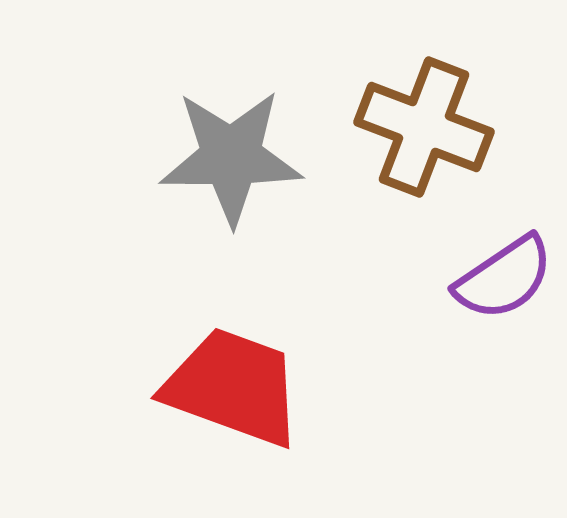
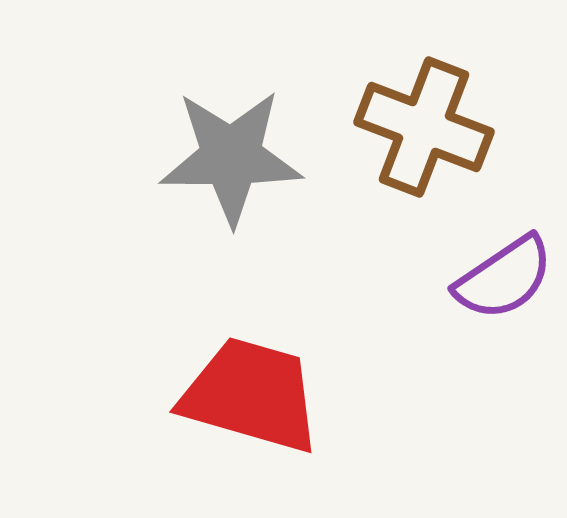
red trapezoid: moved 18 px right, 8 px down; rotated 4 degrees counterclockwise
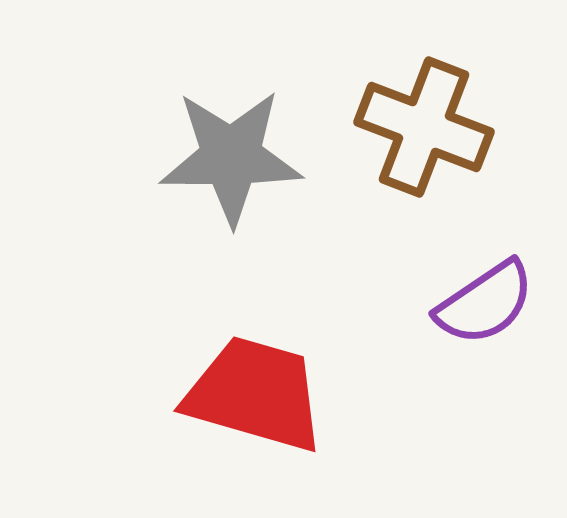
purple semicircle: moved 19 px left, 25 px down
red trapezoid: moved 4 px right, 1 px up
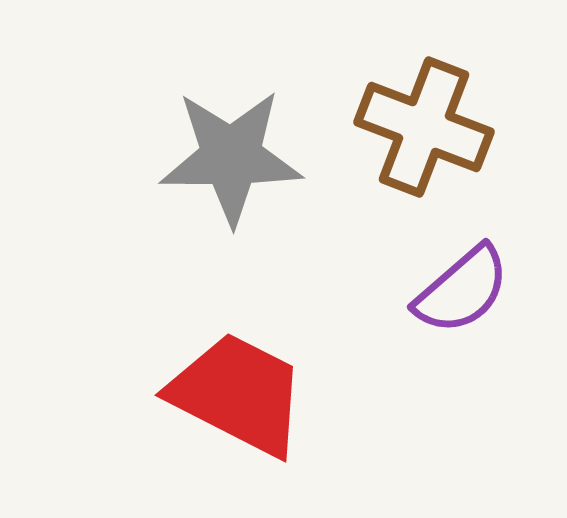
purple semicircle: moved 23 px left, 13 px up; rotated 7 degrees counterclockwise
red trapezoid: moved 17 px left; rotated 11 degrees clockwise
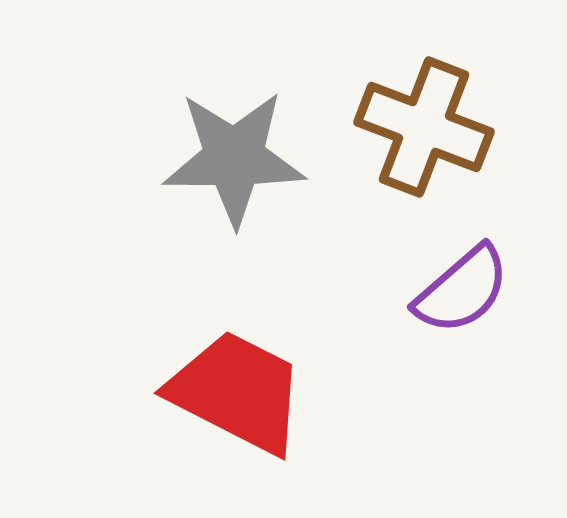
gray star: moved 3 px right, 1 px down
red trapezoid: moved 1 px left, 2 px up
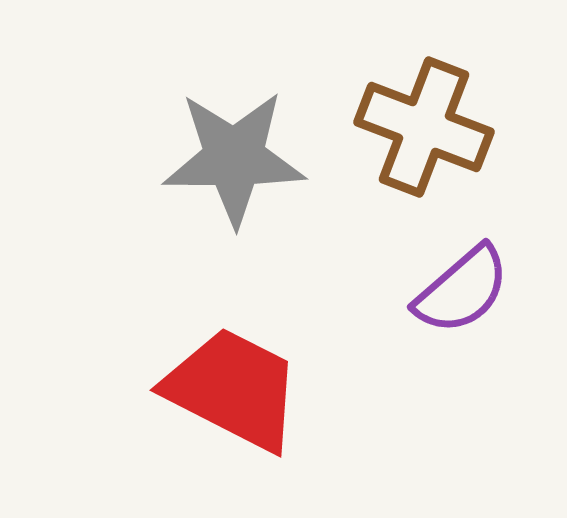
red trapezoid: moved 4 px left, 3 px up
